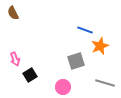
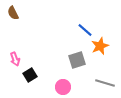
blue line: rotated 21 degrees clockwise
gray square: moved 1 px right, 1 px up
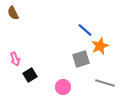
gray square: moved 4 px right, 1 px up
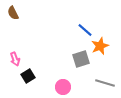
black square: moved 2 px left, 1 px down
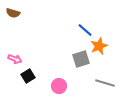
brown semicircle: rotated 48 degrees counterclockwise
orange star: moved 1 px left
pink arrow: rotated 48 degrees counterclockwise
pink circle: moved 4 px left, 1 px up
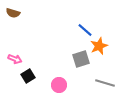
pink circle: moved 1 px up
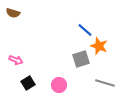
orange star: rotated 30 degrees counterclockwise
pink arrow: moved 1 px right, 1 px down
black square: moved 7 px down
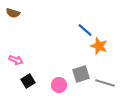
gray square: moved 15 px down
black square: moved 2 px up
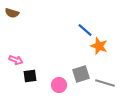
brown semicircle: moved 1 px left
black square: moved 2 px right, 5 px up; rotated 24 degrees clockwise
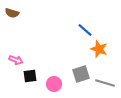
orange star: moved 3 px down
pink circle: moved 5 px left, 1 px up
